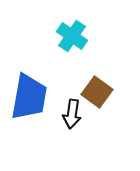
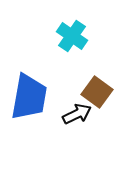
black arrow: moved 5 px right; rotated 124 degrees counterclockwise
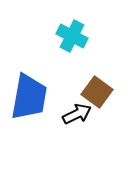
cyan cross: rotated 8 degrees counterclockwise
